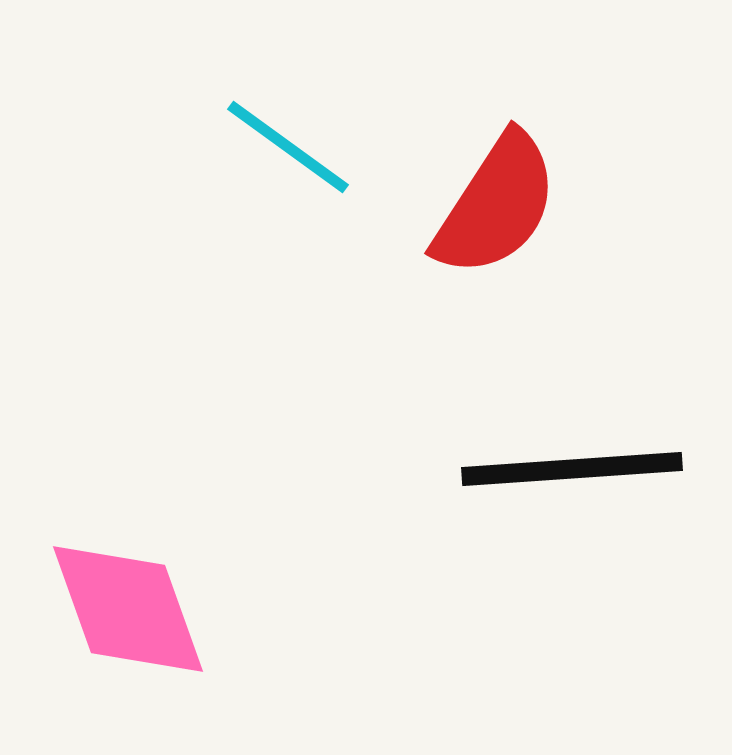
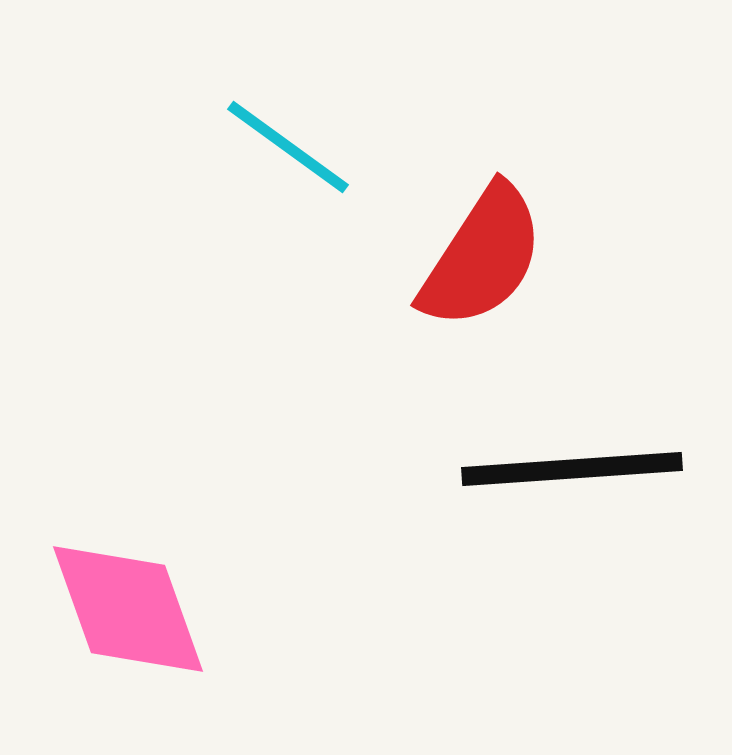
red semicircle: moved 14 px left, 52 px down
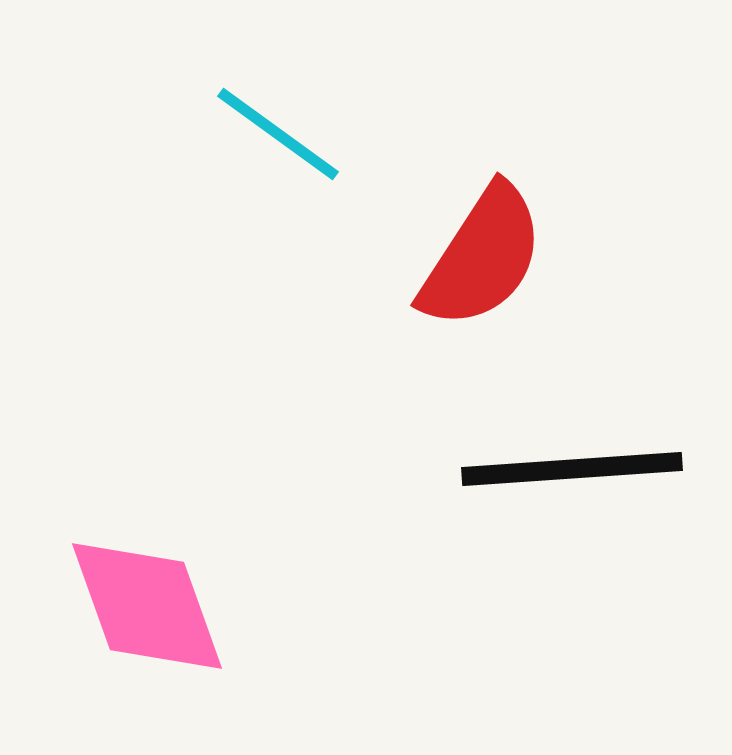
cyan line: moved 10 px left, 13 px up
pink diamond: moved 19 px right, 3 px up
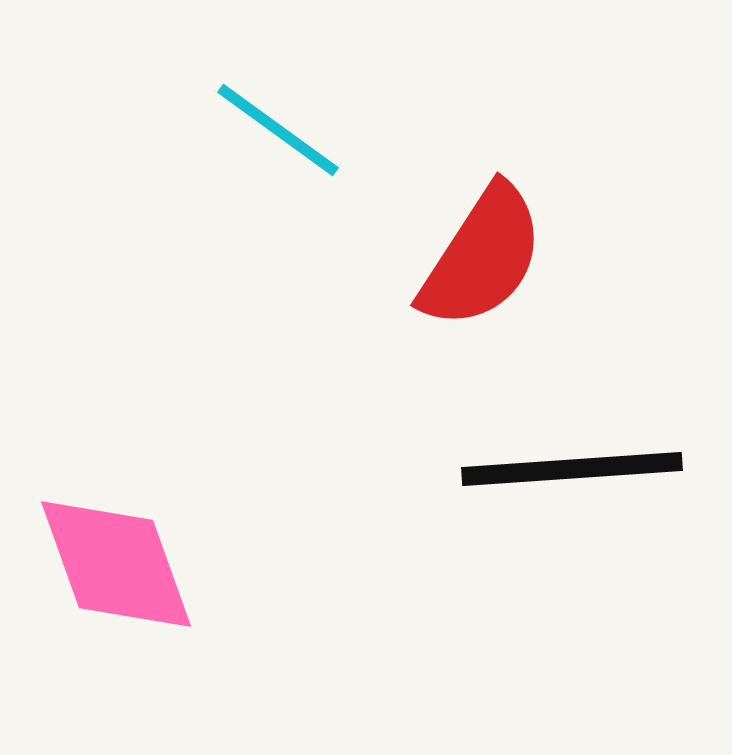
cyan line: moved 4 px up
pink diamond: moved 31 px left, 42 px up
